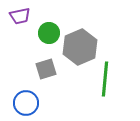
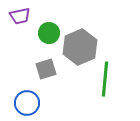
blue circle: moved 1 px right
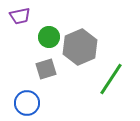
green circle: moved 4 px down
green line: moved 6 px right; rotated 28 degrees clockwise
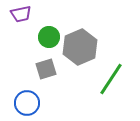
purple trapezoid: moved 1 px right, 2 px up
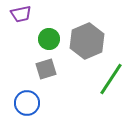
green circle: moved 2 px down
gray hexagon: moved 7 px right, 6 px up
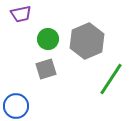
green circle: moved 1 px left
blue circle: moved 11 px left, 3 px down
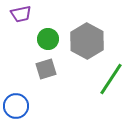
gray hexagon: rotated 8 degrees counterclockwise
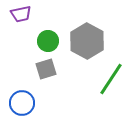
green circle: moved 2 px down
blue circle: moved 6 px right, 3 px up
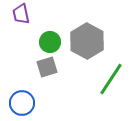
purple trapezoid: rotated 90 degrees clockwise
green circle: moved 2 px right, 1 px down
gray square: moved 1 px right, 2 px up
